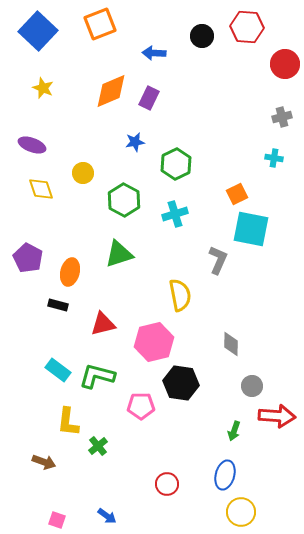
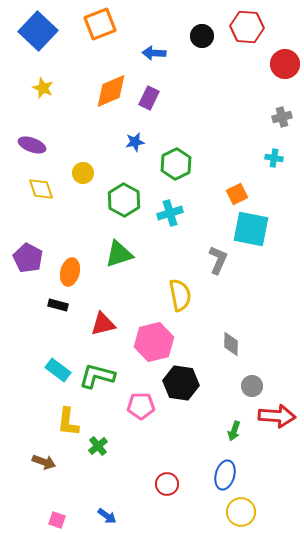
cyan cross at (175, 214): moved 5 px left, 1 px up
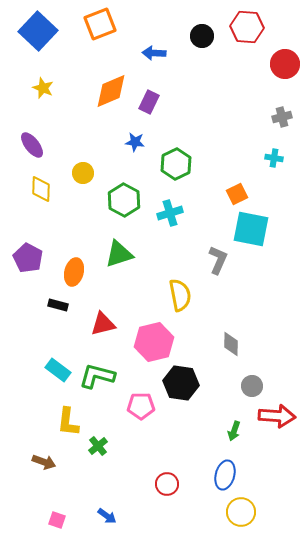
purple rectangle at (149, 98): moved 4 px down
blue star at (135, 142): rotated 18 degrees clockwise
purple ellipse at (32, 145): rotated 32 degrees clockwise
yellow diamond at (41, 189): rotated 20 degrees clockwise
orange ellipse at (70, 272): moved 4 px right
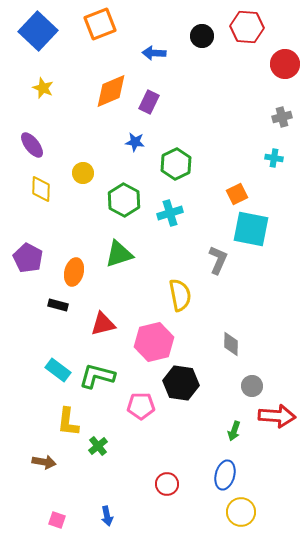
brown arrow at (44, 462): rotated 10 degrees counterclockwise
blue arrow at (107, 516): rotated 42 degrees clockwise
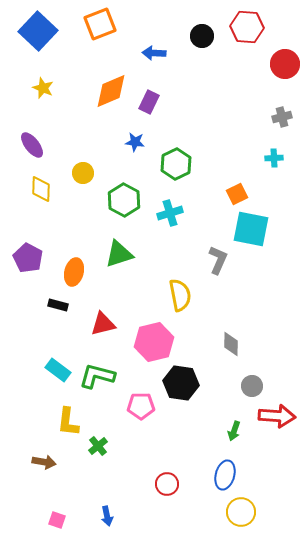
cyan cross at (274, 158): rotated 12 degrees counterclockwise
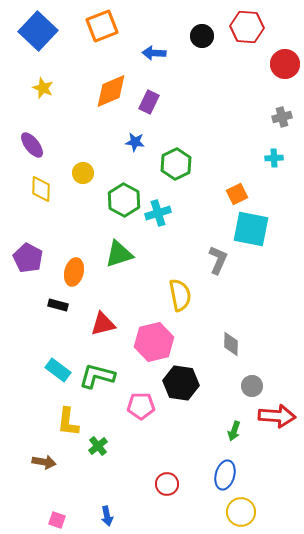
orange square at (100, 24): moved 2 px right, 2 px down
cyan cross at (170, 213): moved 12 px left
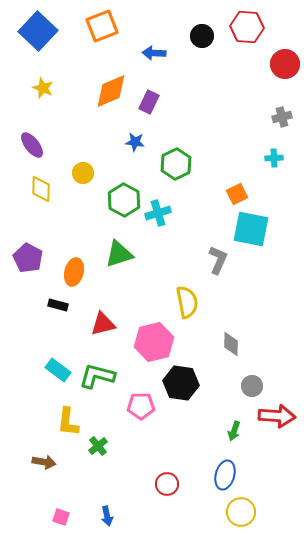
yellow semicircle at (180, 295): moved 7 px right, 7 px down
pink square at (57, 520): moved 4 px right, 3 px up
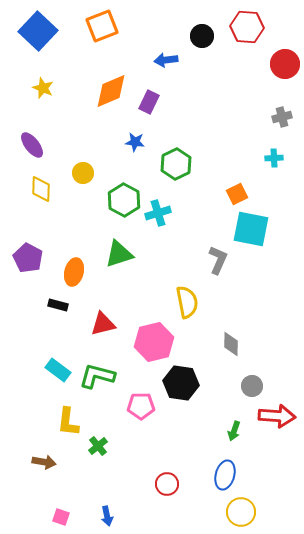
blue arrow at (154, 53): moved 12 px right, 7 px down; rotated 10 degrees counterclockwise
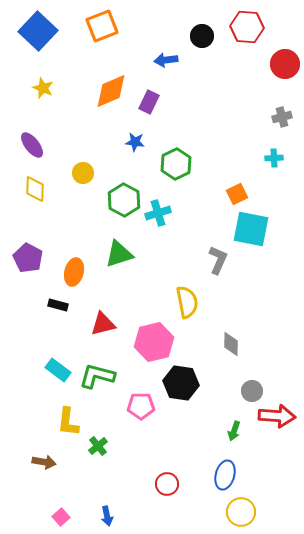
yellow diamond at (41, 189): moved 6 px left
gray circle at (252, 386): moved 5 px down
pink square at (61, 517): rotated 30 degrees clockwise
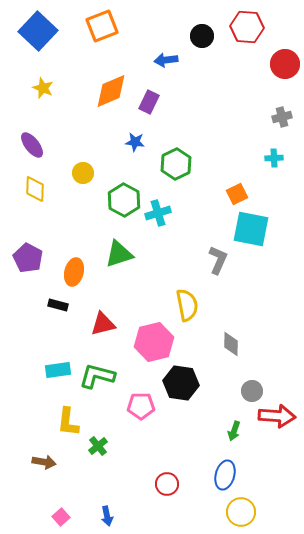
yellow semicircle at (187, 302): moved 3 px down
cyan rectangle at (58, 370): rotated 45 degrees counterclockwise
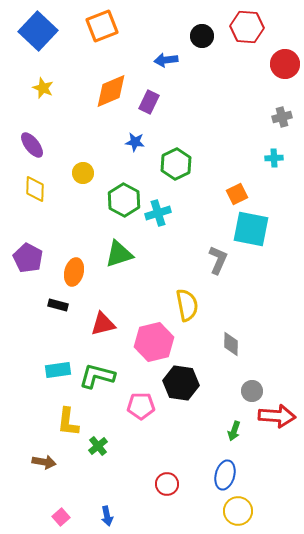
yellow circle at (241, 512): moved 3 px left, 1 px up
